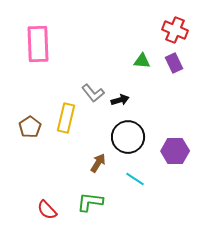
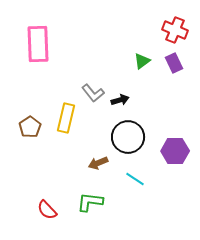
green triangle: rotated 42 degrees counterclockwise
brown arrow: rotated 144 degrees counterclockwise
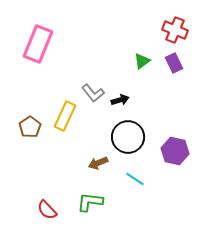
pink rectangle: rotated 24 degrees clockwise
yellow rectangle: moved 1 px left, 2 px up; rotated 12 degrees clockwise
purple hexagon: rotated 12 degrees clockwise
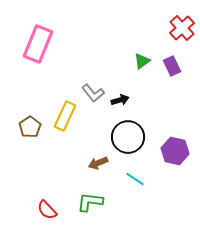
red cross: moved 7 px right, 2 px up; rotated 25 degrees clockwise
purple rectangle: moved 2 px left, 3 px down
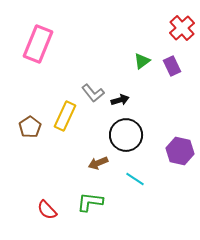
black circle: moved 2 px left, 2 px up
purple hexagon: moved 5 px right
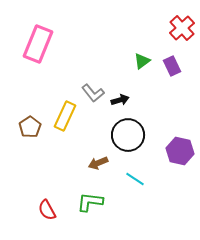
black circle: moved 2 px right
red semicircle: rotated 15 degrees clockwise
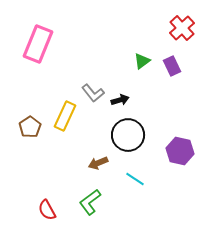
green L-shape: rotated 44 degrees counterclockwise
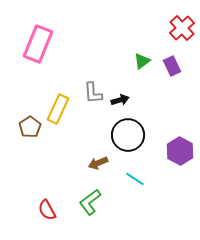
gray L-shape: rotated 35 degrees clockwise
yellow rectangle: moved 7 px left, 7 px up
purple hexagon: rotated 16 degrees clockwise
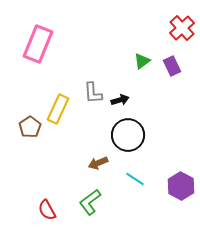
purple hexagon: moved 1 px right, 35 px down
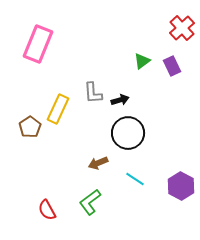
black circle: moved 2 px up
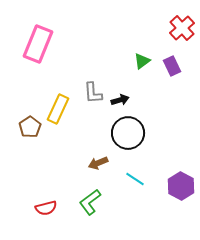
red semicircle: moved 1 px left, 2 px up; rotated 75 degrees counterclockwise
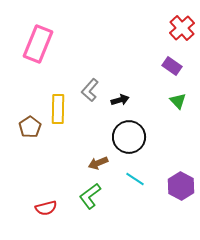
green triangle: moved 36 px right, 40 px down; rotated 36 degrees counterclockwise
purple rectangle: rotated 30 degrees counterclockwise
gray L-shape: moved 3 px left, 3 px up; rotated 45 degrees clockwise
yellow rectangle: rotated 24 degrees counterclockwise
black circle: moved 1 px right, 4 px down
green L-shape: moved 6 px up
